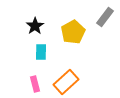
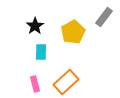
gray rectangle: moved 1 px left
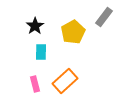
orange rectangle: moved 1 px left, 1 px up
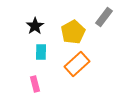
orange rectangle: moved 12 px right, 17 px up
